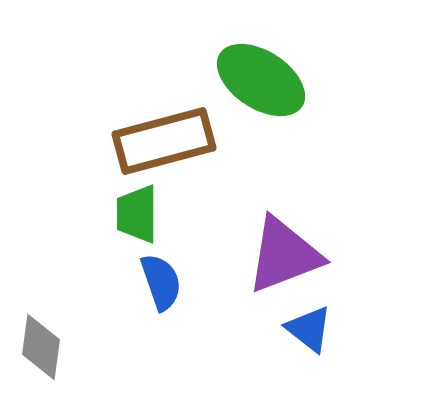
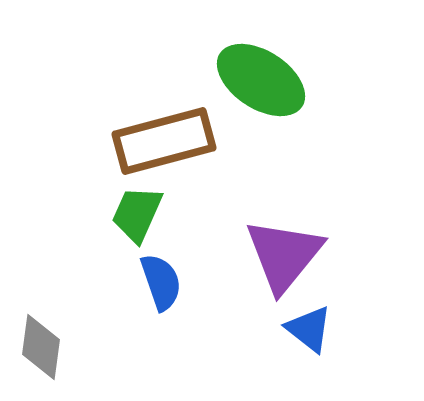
green trapezoid: rotated 24 degrees clockwise
purple triangle: rotated 30 degrees counterclockwise
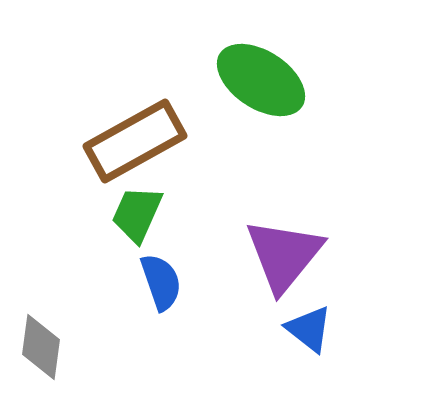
brown rectangle: moved 29 px left; rotated 14 degrees counterclockwise
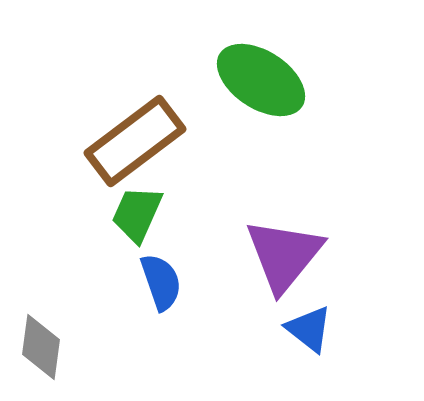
brown rectangle: rotated 8 degrees counterclockwise
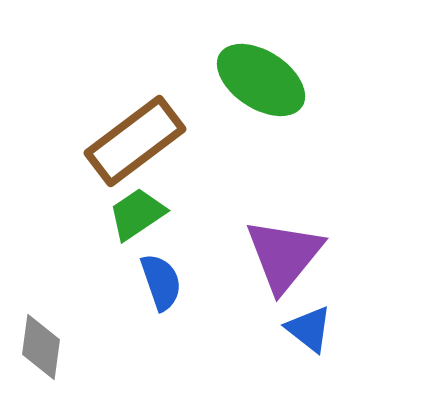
green trapezoid: rotated 32 degrees clockwise
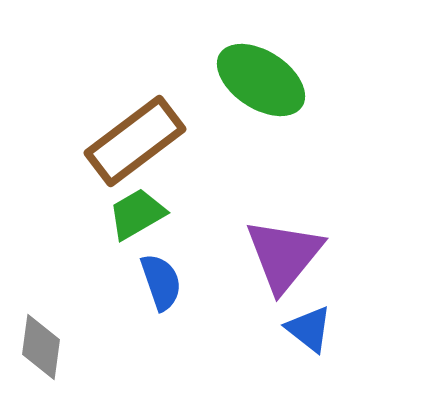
green trapezoid: rotated 4 degrees clockwise
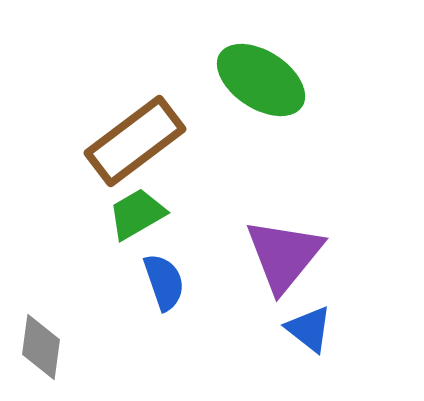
blue semicircle: moved 3 px right
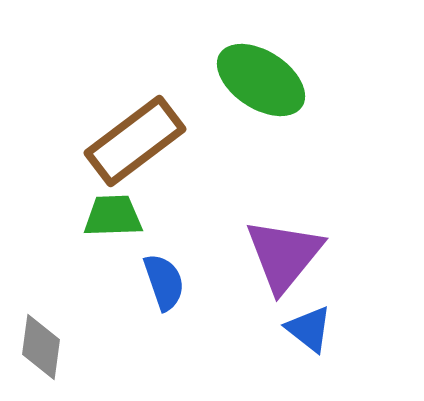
green trapezoid: moved 24 px left, 2 px down; rotated 28 degrees clockwise
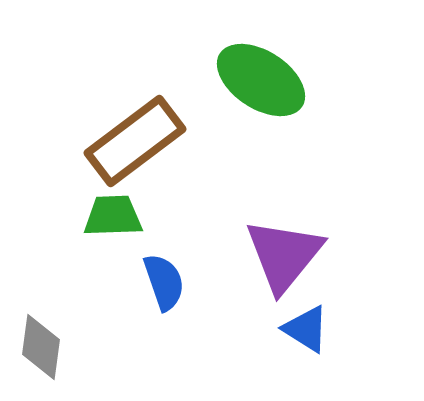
blue triangle: moved 3 px left; rotated 6 degrees counterclockwise
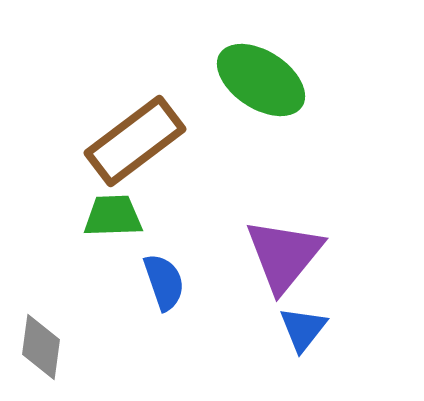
blue triangle: moved 3 px left; rotated 36 degrees clockwise
